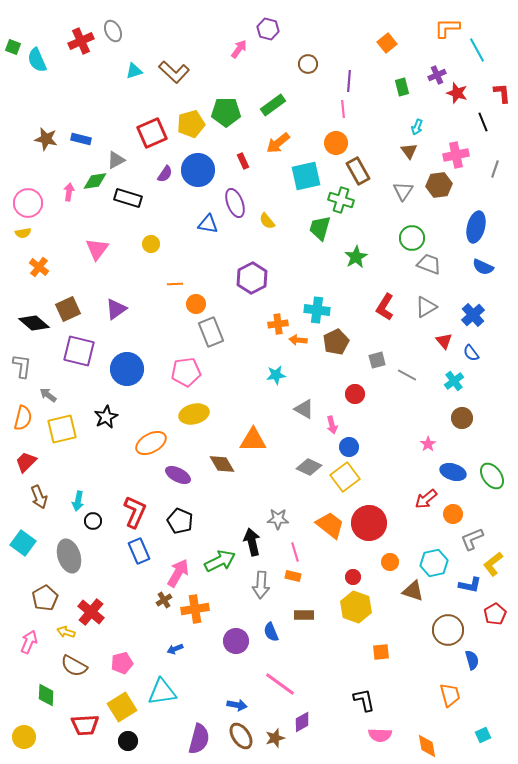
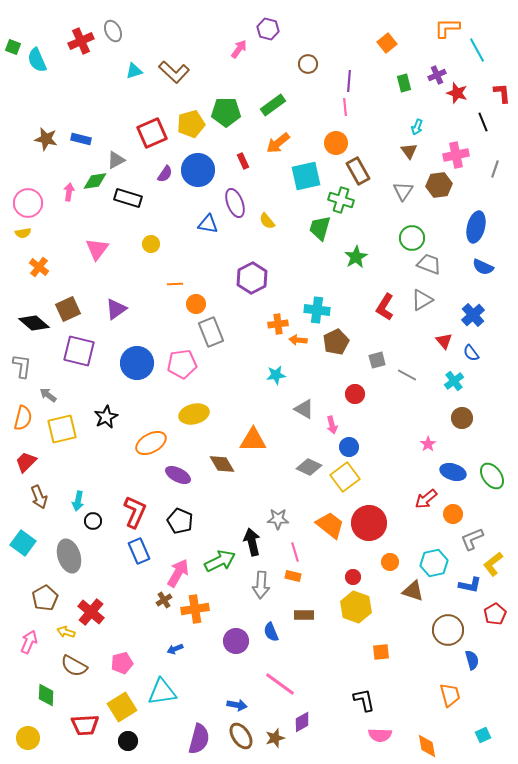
green rectangle at (402, 87): moved 2 px right, 4 px up
pink line at (343, 109): moved 2 px right, 2 px up
gray triangle at (426, 307): moved 4 px left, 7 px up
blue circle at (127, 369): moved 10 px right, 6 px up
pink pentagon at (186, 372): moved 4 px left, 8 px up
yellow circle at (24, 737): moved 4 px right, 1 px down
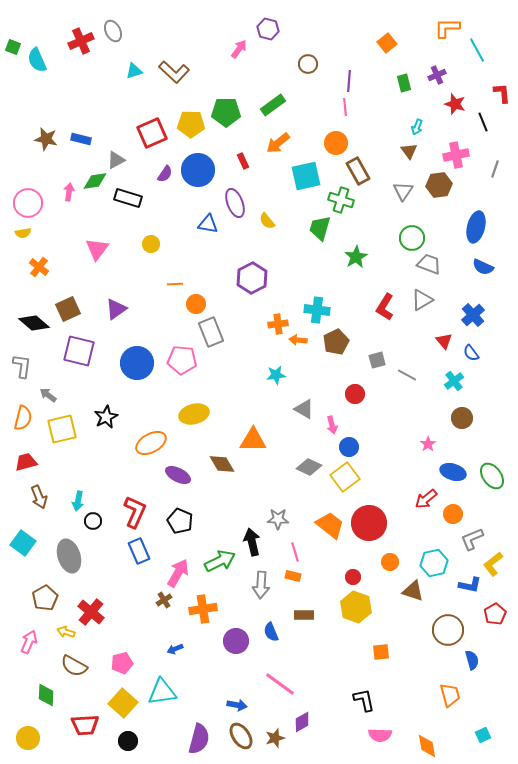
red star at (457, 93): moved 2 px left, 11 px down
yellow pentagon at (191, 124): rotated 16 degrees clockwise
pink pentagon at (182, 364): moved 4 px up; rotated 12 degrees clockwise
red trapezoid at (26, 462): rotated 30 degrees clockwise
orange cross at (195, 609): moved 8 px right
yellow square at (122, 707): moved 1 px right, 4 px up; rotated 16 degrees counterclockwise
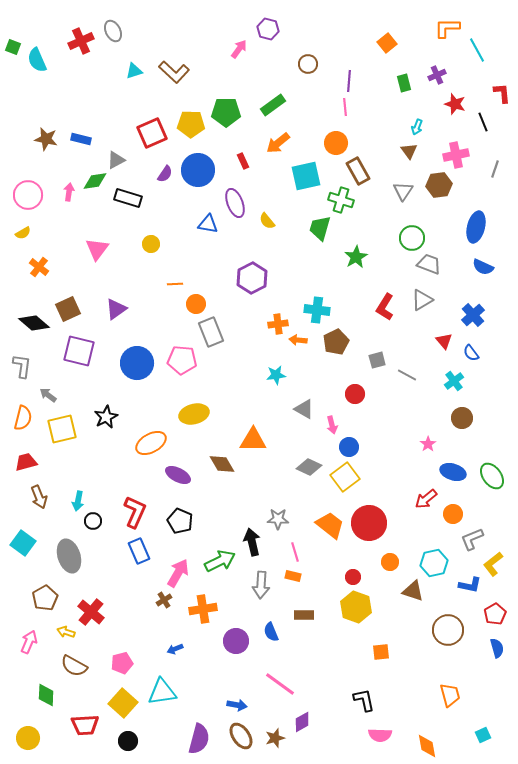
pink circle at (28, 203): moved 8 px up
yellow semicircle at (23, 233): rotated 21 degrees counterclockwise
blue semicircle at (472, 660): moved 25 px right, 12 px up
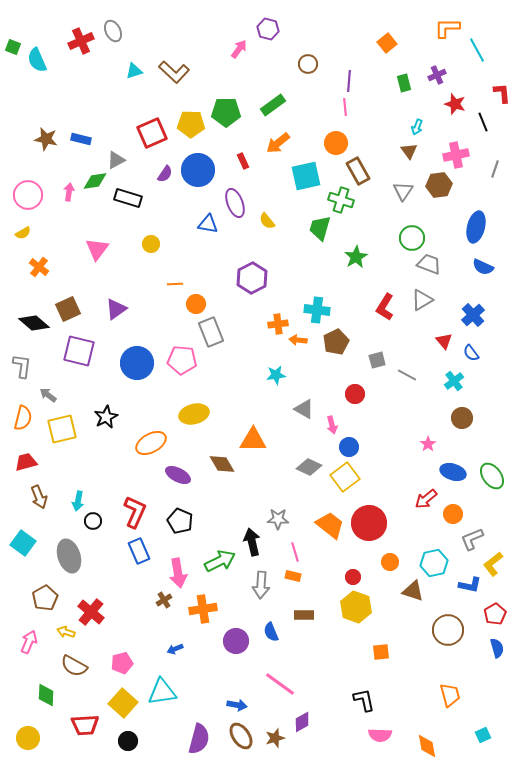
pink arrow at (178, 573): rotated 140 degrees clockwise
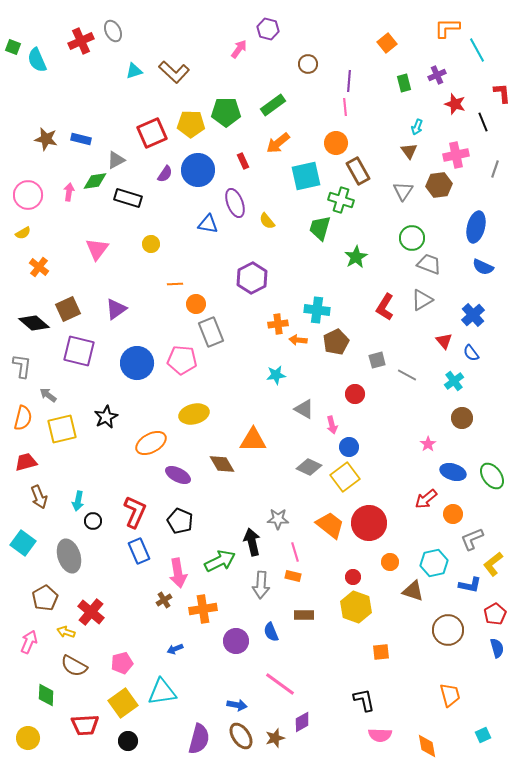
yellow square at (123, 703): rotated 12 degrees clockwise
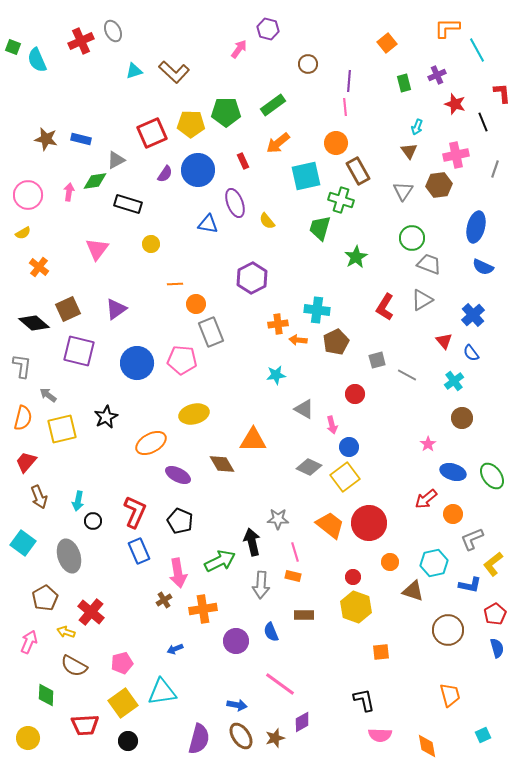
black rectangle at (128, 198): moved 6 px down
red trapezoid at (26, 462): rotated 35 degrees counterclockwise
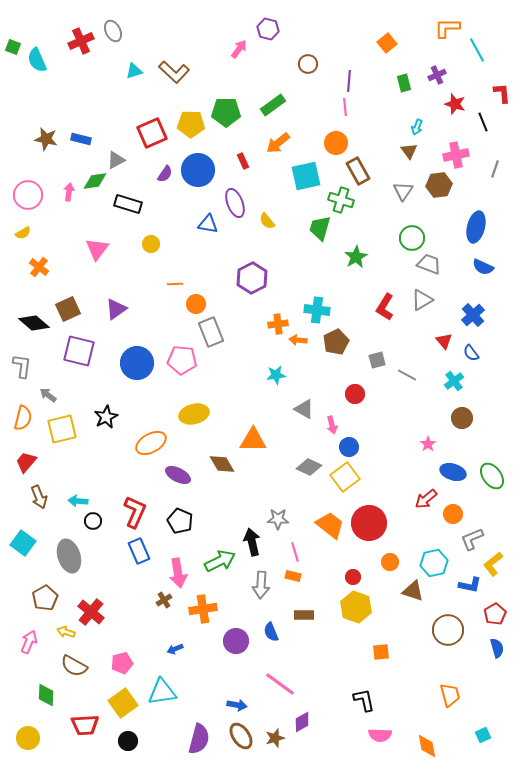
cyan arrow at (78, 501): rotated 84 degrees clockwise
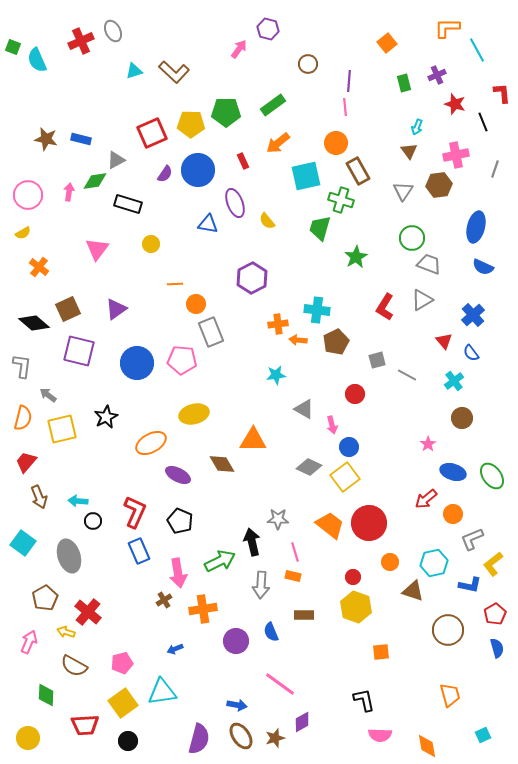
red cross at (91, 612): moved 3 px left
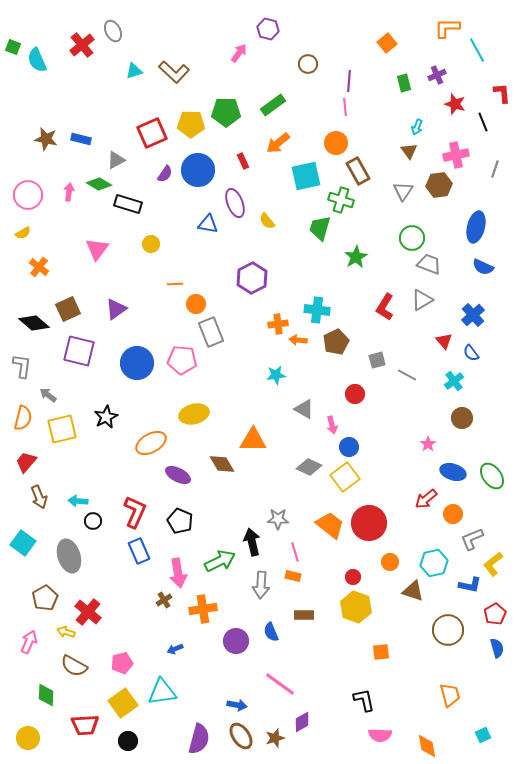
red cross at (81, 41): moved 1 px right, 4 px down; rotated 15 degrees counterclockwise
pink arrow at (239, 49): moved 4 px down
green diamond at (95, 181): moved 4 px right, 3 px down; rotated 40 degrees clockwise
